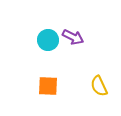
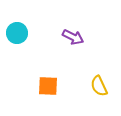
cyan circle: moved 31 px left, 7 px up
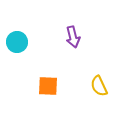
cyan circle: moved 9 px down
purple arrow: rotated 50 degrees clockwise
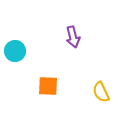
cyan circle: moved 2 px left, 9 px down
yellow semicircle: moved 2 px right, 6 px down
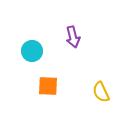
cyan circle: moved 17 px right
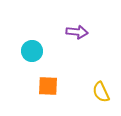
purple arrow: moved 4 px right, 5 px up; rotated 70 degrees counterclockwise
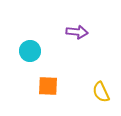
cyan circle: moved 2 px left
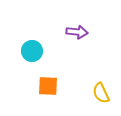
cyan circle: moved 2 px right
yellow semicircle: moved 1 px down
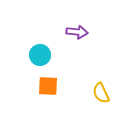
cyan circle: moved 8 px right, 4 px down
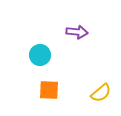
orange square: moved 1 px right, 4 px down
yellow semicircle: rotated 105 degrees counterclockwise
